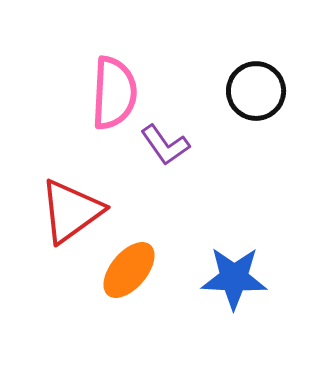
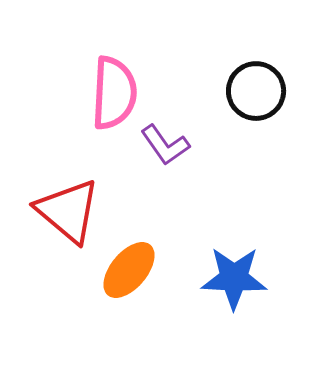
red triangle: moved 3 px left; rotated 44 degrees counterclockwise
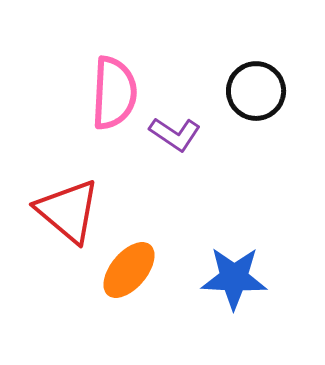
purple L-shape: moved 10 px right, 11 px up; rotated 21 degrees counterclockwise
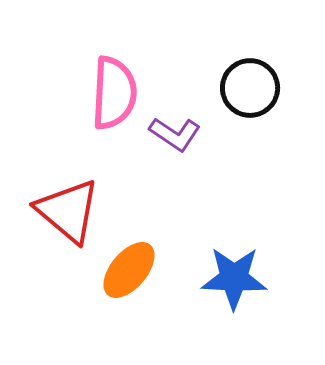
black circle: moved 6 px left, 3 px up
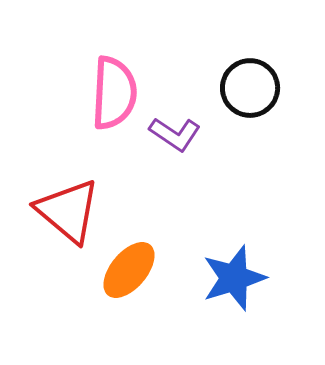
blue star: rotated 20 degrees counterclockwise
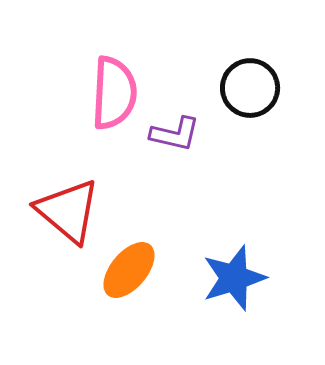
purple L-shape: rotated 21 degrees counterclockwise
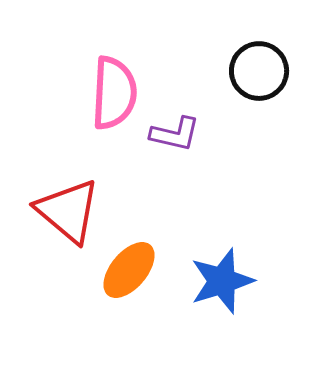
black circle: moved 9 px right, 17 px up
blue star: moved 12 px left, 3 px down
